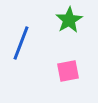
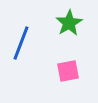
green star: moved 3 px down
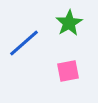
blue line: moved 3 px right; rotated 28 degrees clockwise
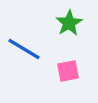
blue line: moved 6 px down; rotated 72 degrees clockwise
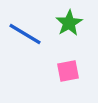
blue line: moved 1 px right, 15 px up
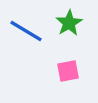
blue line: moved 1 px right, 3 px up
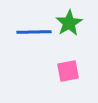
blue line: moved 8 px right, 1 px down; rotated 32 degrees counterclockwise
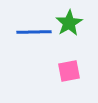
pink square: moved 1 px right
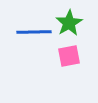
pink square: moved 15 px up
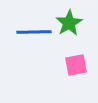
pink square: moved 7 px right, 9 px down
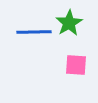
pink square: rotated 15 degrees clockwise
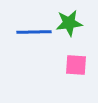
green star: rotated 24 degrees clockwise
